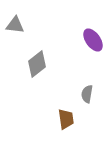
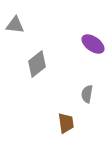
purple ellipse: moved 4 px down; rotated 20 degrees counterclockwise
brown trapezoid: moved 4 px down
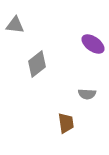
gray semicircle: rotated 96 degrees counterclockwise
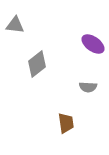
gray semicircle: moved 1 px right, 7 px up
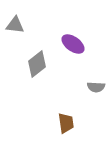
purple ellipse: moved 20 px left
gray semicircle: moved 8 px right
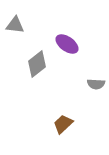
purple ellipse: moved 6 px left
gray semicircle: moved 3 px up
brown trapezoid: moved 3 px left, 1 px down; rotated 125 degrees counterclockwise
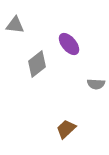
purple ellipse: moved 2 px right; rotated 15 degrees clockwise
brown trapezoid: moved 3 px right, 5 px down
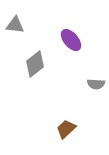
purple ellipse: moved 2 px right, 4 px up
gray diamond: moved 2 px left
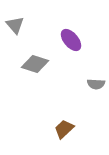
gray triangle: rotated 42 degrees clockwise
gray diamond: rotated 56 degrees clockwise
brown trapezoid: moved 2 px left
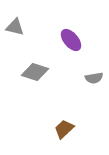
gray triangle: moved 2 px down; rotated 36 degrees counterclockwise
gray diamond: moved 8 px down
gray semicircle: moved 2 px left, 6 px up; rotated 12 degrees counterclockwise
